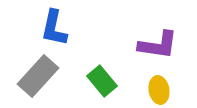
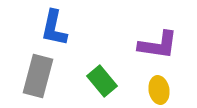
gray rectangle: rotated 27 degrees counterclockwise
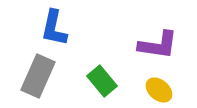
gray rectangle: rotated 9 degrees clockwise
yellow ellipse: rotated 40 degrees counterclockwise
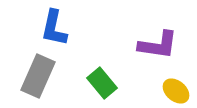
green rectangle: moved 2 px down
yellow ellipse: moved 17 px right, 1 px down
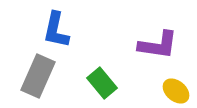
blue L-shape: moved 2 px right, 2 px down
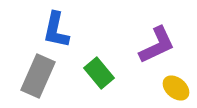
purple L-shape: moved 1 px left; rotated 33 degrees counterclockwise
green rectangle: moved 3 px left, 10 px up
yellow ellipse: moved 3 px up
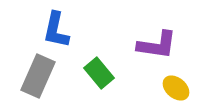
purple L-shape: rotated 33 degrees clockwise
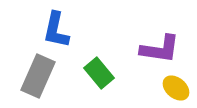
purple L-shape: moved 3 px right, 4 px down
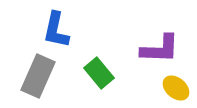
purple L-shape: rotated 6 degrees counterclockwise
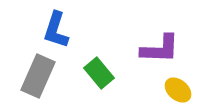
blue L-shape: rotated 6 degrees clockwise
yellow ellipse: moved 2 px right, 2 px down
